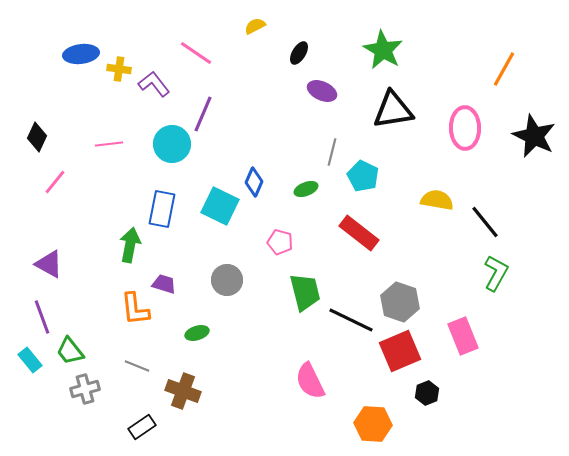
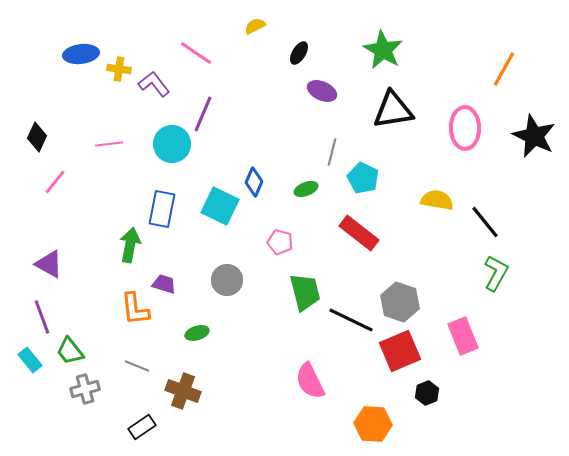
cyan pentagon at (363, 176): moved 2 px down
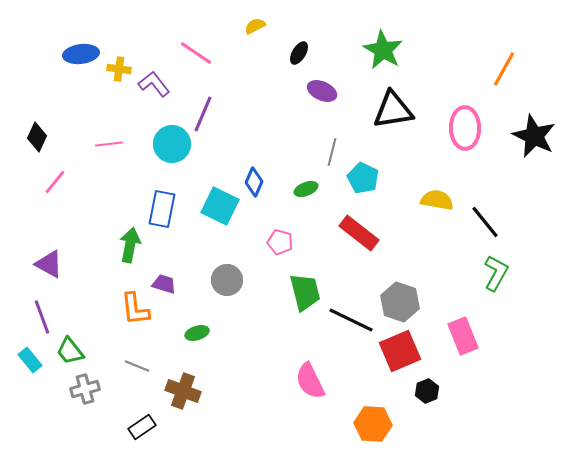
black hexagon at (427, 393): moved 2 px up
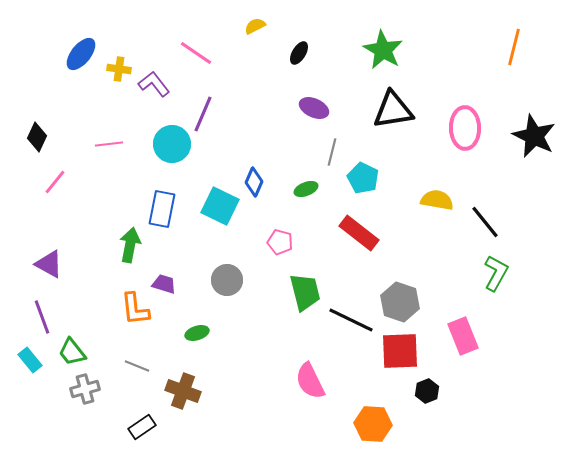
blue ellipse at (81, 54): rotated 44 degrees counterclockwise
orange line at (504, 69): moved 10 px right, 22 px up; rotated 15 degrees counterclockwise
purple ellipse at (322, 91): moved 8 px left, 17 px down
green trapezoid at (70, 351): moved 2 px right, 1 px down
red square at (400, 351): rotated 21 degrees clockwise
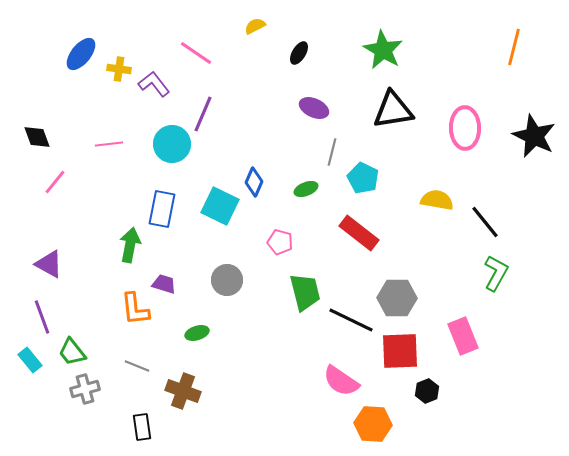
black diamond at (37, 137): rotated 44 degrees counterclockwise
gray hexagon at (400, 302): moved 3 px left, 4 px up; rotated 18 degrees counterclockwise
pink semicircle at (310, 381): moved 31 px right; rotated 30 degrees counterclockwise
black rectangle at (142, 427): rotated 64 degrees counterclockwise
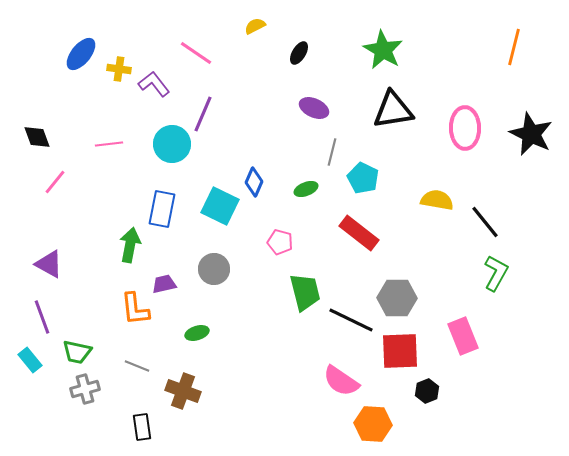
black star at (534, 136): moved 3 px left, 2 px up
gray circle at (227, 280): moved 13 px left, 11 px up
purple trapezoid at (164, 284): rotated 30 degrees counterclockwise
green trapezoid at (72, 352): moved 5 px right; rotated 40 degrees counterclockwise
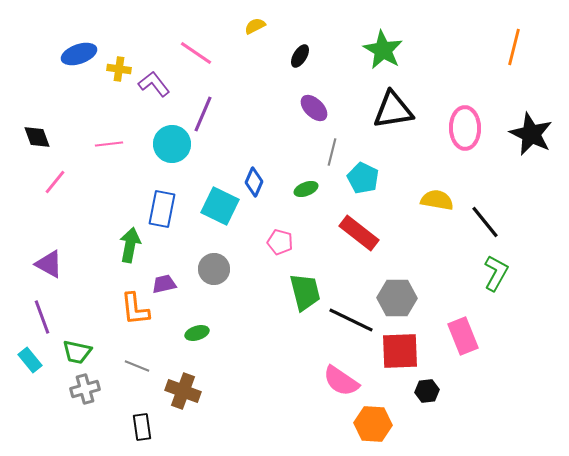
black ellipse at (299, 53): moved 1 px right, 3 px down
blue ellipse at (81, 54): moved 2 px left; rotated 32 degrees clockwise
purple ellipse at (314, 108): rotated 20 degrees clockwise
black hexagon at (427, 391): rotated 15 degrees clockwise
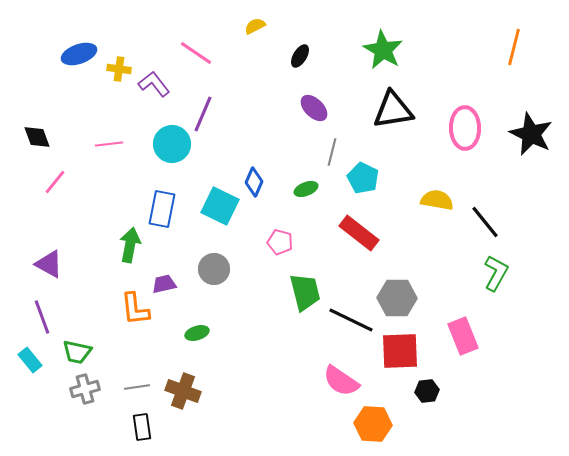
gray line at (137, 366): moved 21 px down; rotated 30 degrees counterclockwise
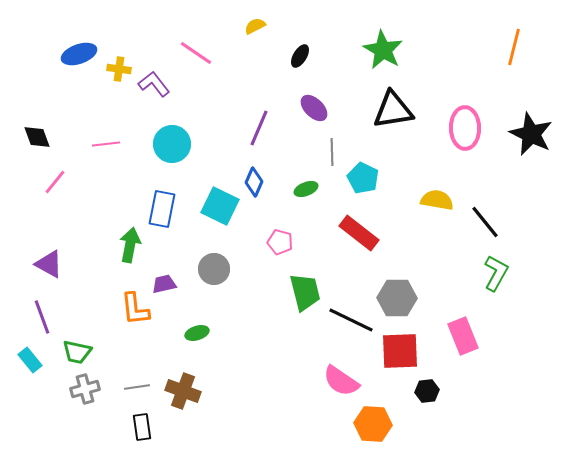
purple line at (203, 114): moved 56 px right, 14 px down
pink line at (109, 144): moved 3 px left
gray line at (332, 152): rotated 16 degrees counterclockwise
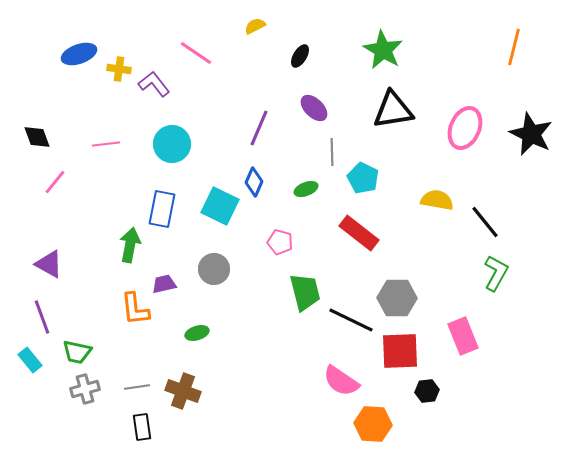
pink ellipse at (465, 128): rotated 24 degrees clockwise
